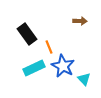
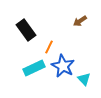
brown arrow: rotated 144 degrees clockwise
black rectangle: moved 1 px left, 4 px up
orange line: rotated 48 degrees clockwise
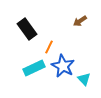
black rectangle: moved 1 px right, 1 px up
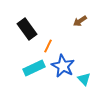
orange line: moved 1 px left, 1 px up
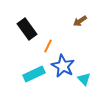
cyan rectangle: moved 6 px down
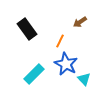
brown arrow: moved 1 px down
orange line: moved 12 px right, 5 px up
blue star: moved 3 px right, 2 px up
cyan rectangle: rotated 20 degrees counterclockwise
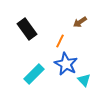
cyan triangle: moved 1 px down
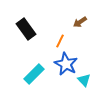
black rectangle: moved 1 px left
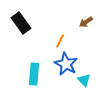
brown arrow: moved 6 px right
black rectangle: moved 5 px left, 6 px up
cyan rectangle: rotated 40 degrees counterclockwise
